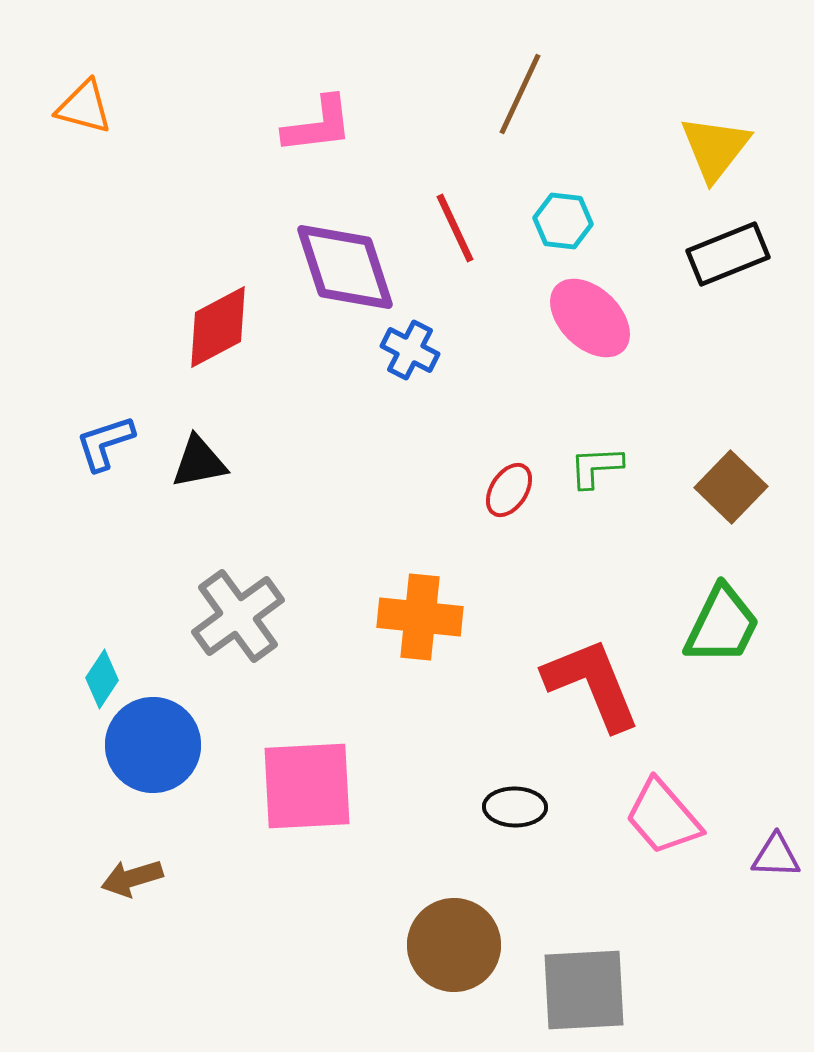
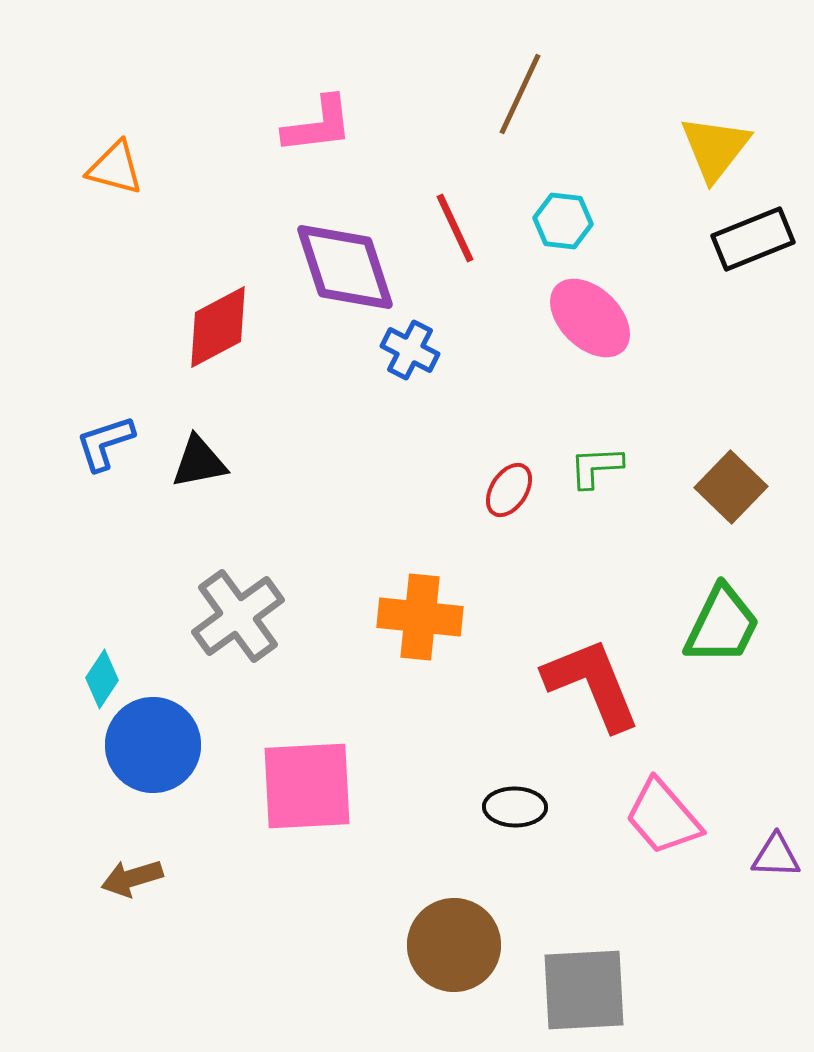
orange triangle: moved 31 px right, 61 px down
black rectangle: moved 25 px right, 15 px up
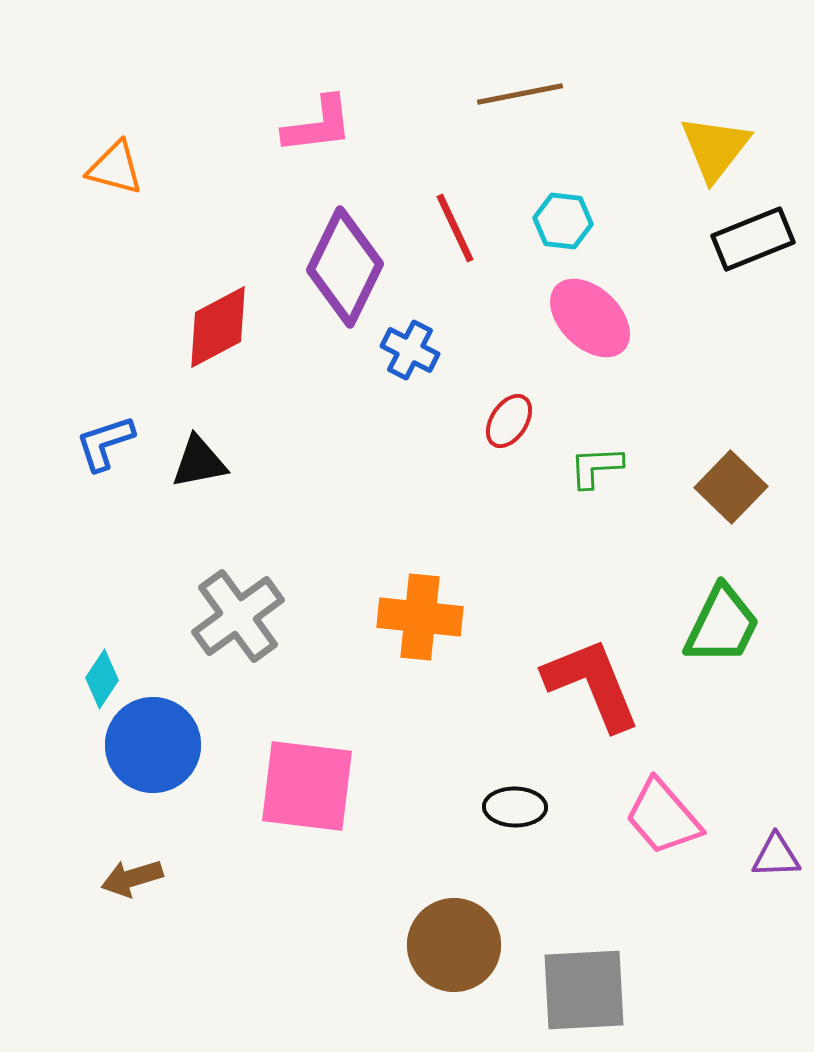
brown line: rotated 54 degrees clockwise
purple diamond: rotated 44 degrees clockwise
red ellipse: moved 69 px up
pink square: rotated 10 degrees clockwise
purple triangle: rotated 4 degrees counterclockwise
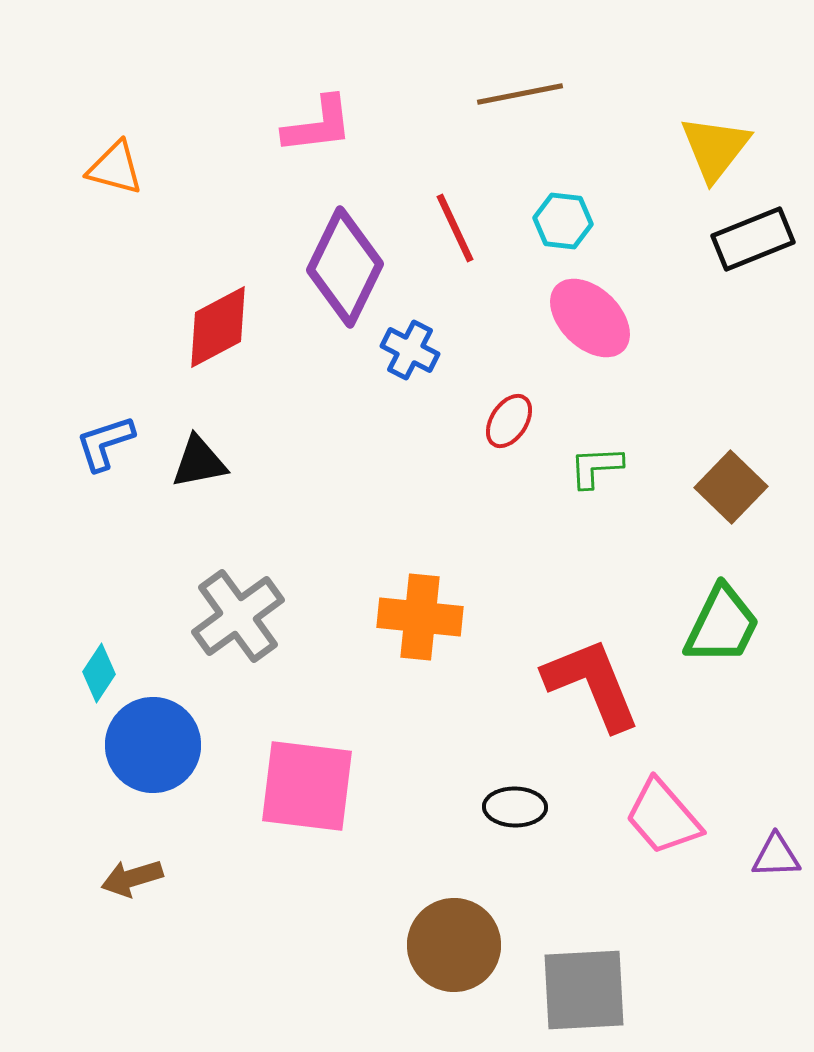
cyan diamond: moved 3 px left, 6 px up
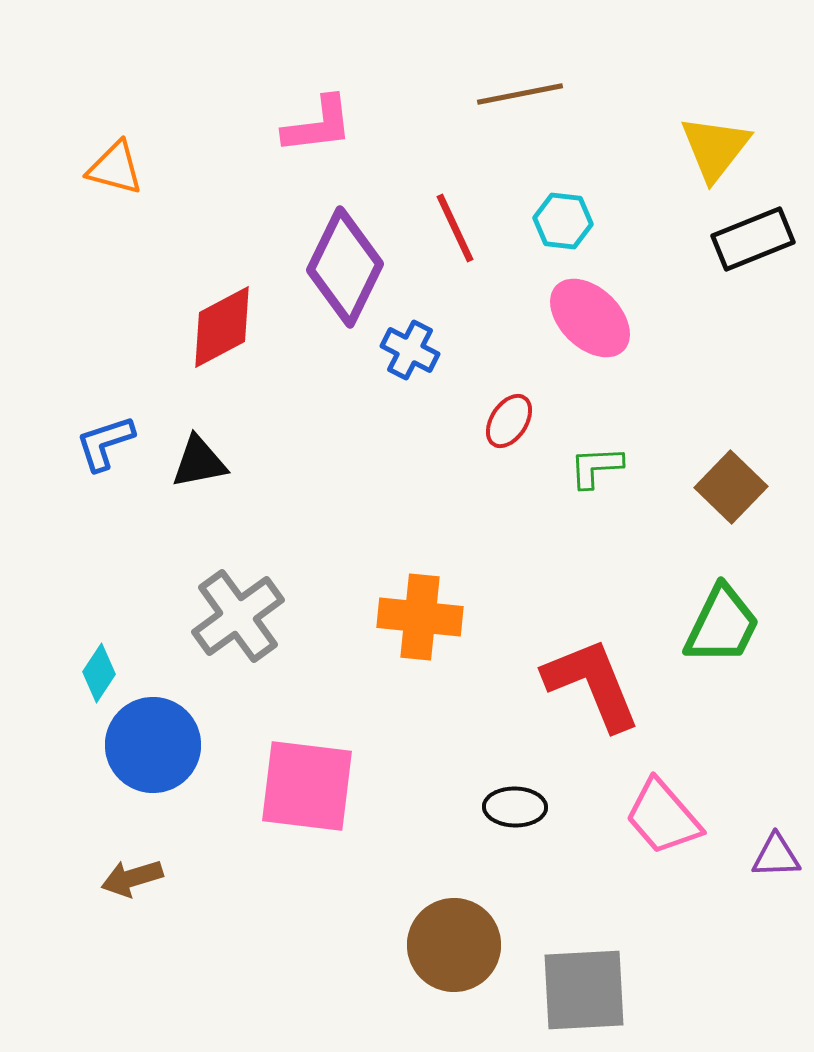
red diamond: moved 4 px right
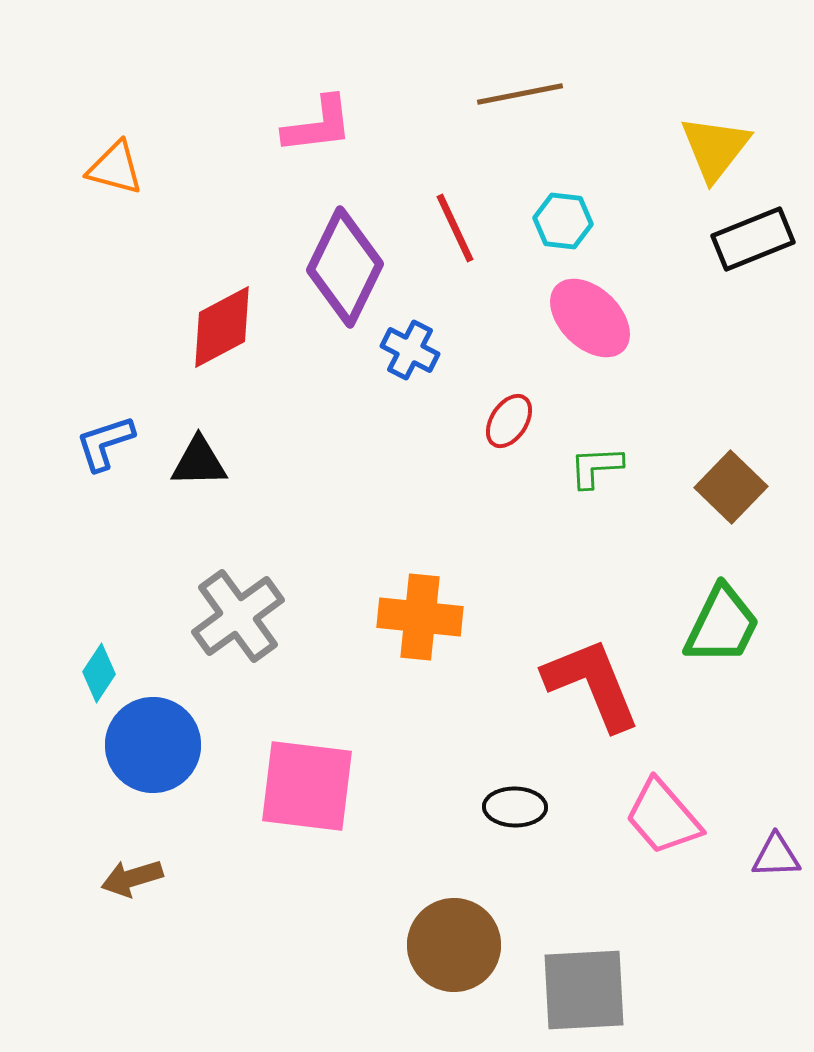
black triangle: rotated 10 degrees clockwise
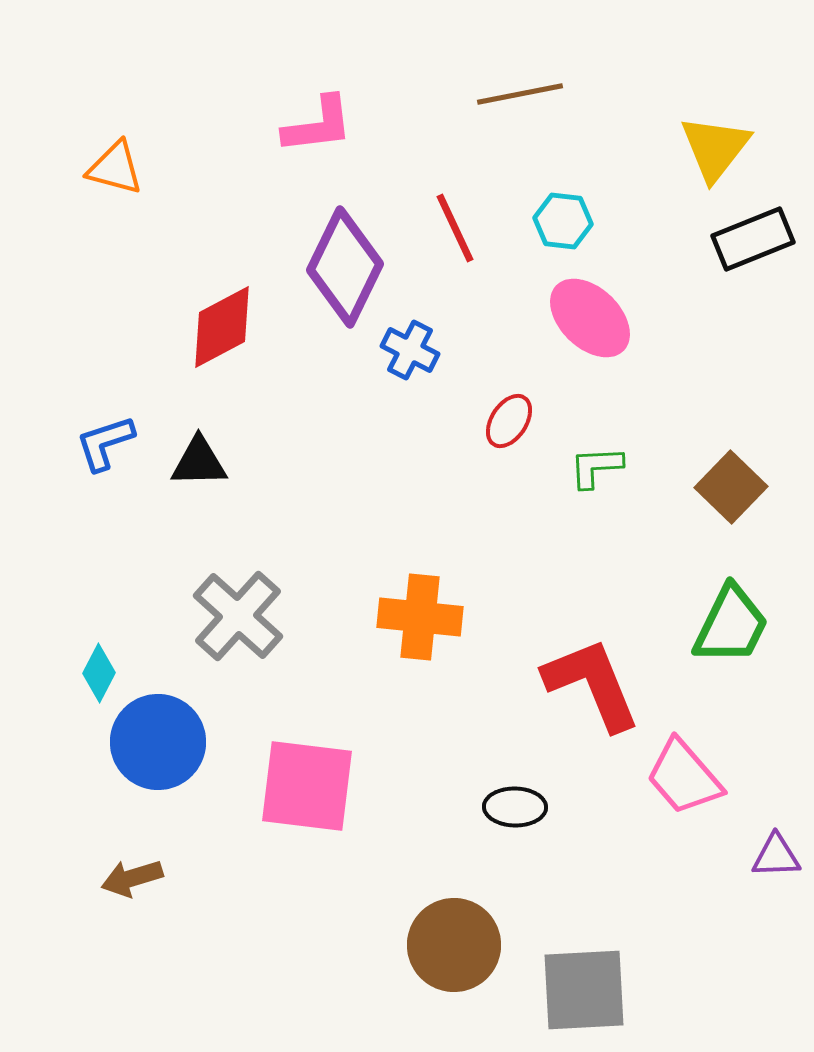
gray cross: rotated 12 degrees counterclockwise
green trapezoid: moved 9 px right
cyan diamond: rotated 6 degrees counterclockwise
blue circle: moved 5 px right, 3 px up
pink trapezoid: moved 21 px right, 40 px up
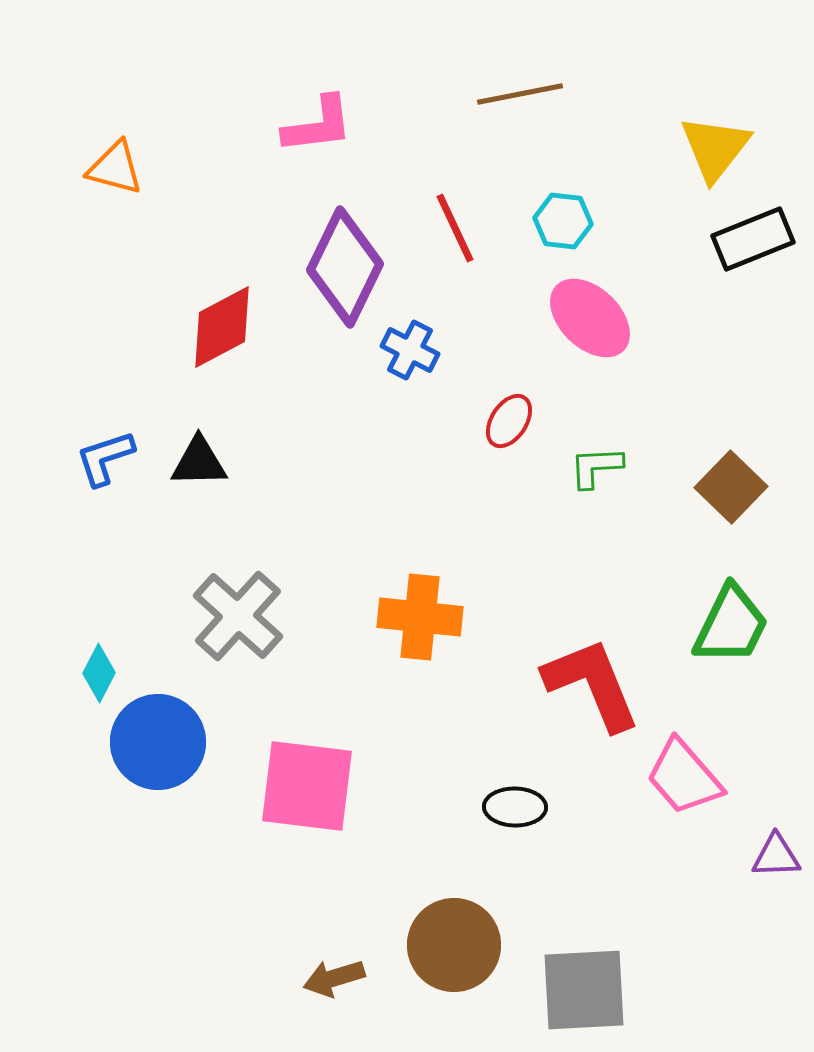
blue L-shape: moved 15 px down
brown arrow: moved 202 px right, 100 px down
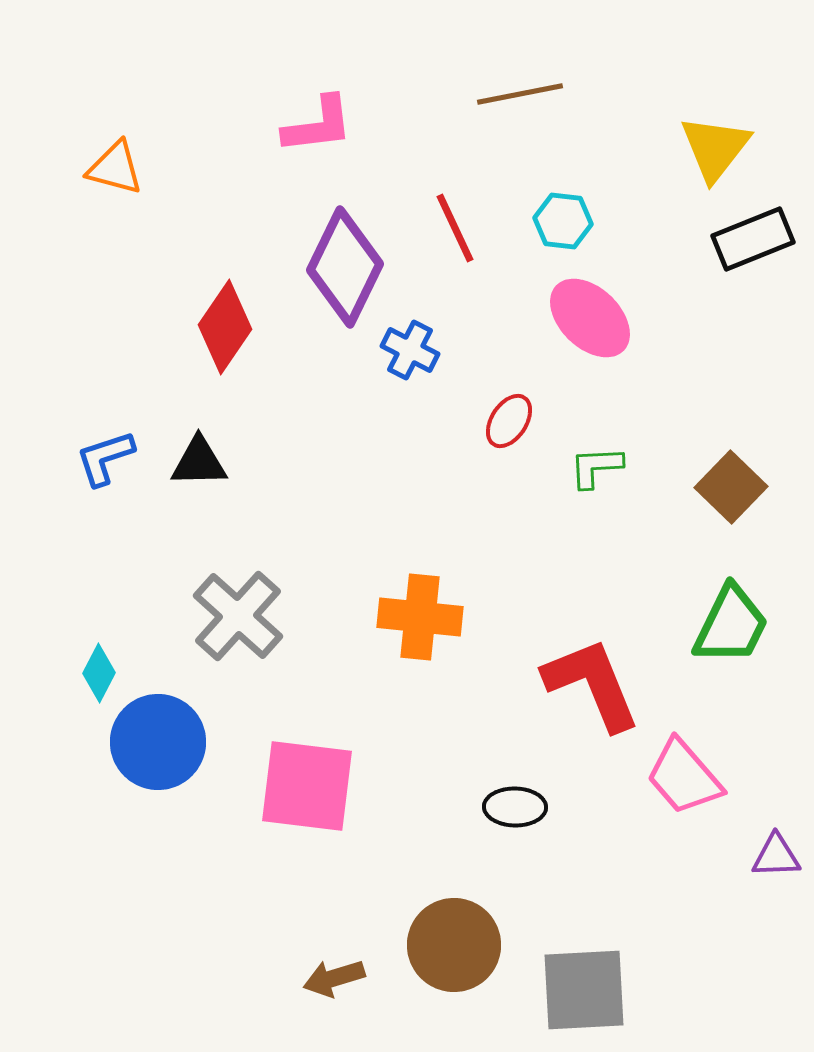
red diamond: moved 3 px right; rotated 28 degrees counterclockwise
